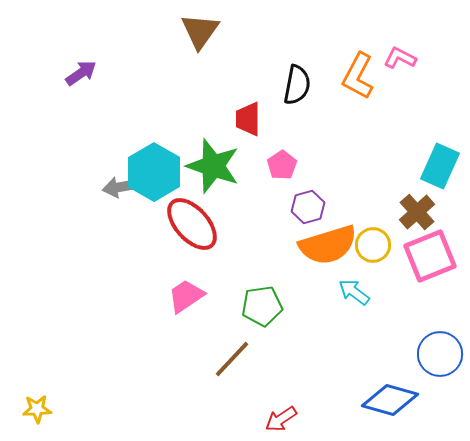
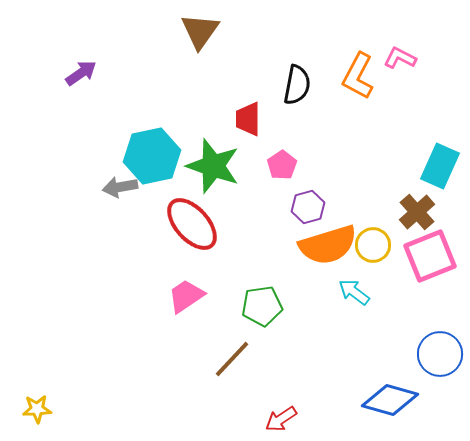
cyan hexagon: moved 2 px left, 16 px up; rotated 18 degrees clockwise
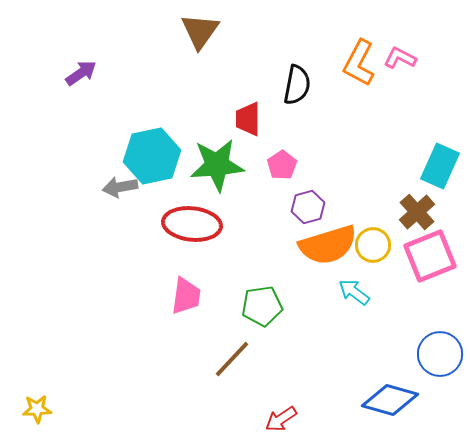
orange L-shape: moved 1 px right, 13 px up
green star: moved 4 px right, 1 px up; rotated 24 degrees counterclockwise
red ellipse: rotated 42 degrees counterclockwise
pink trapezoid: rotated 132 degrees clockwise
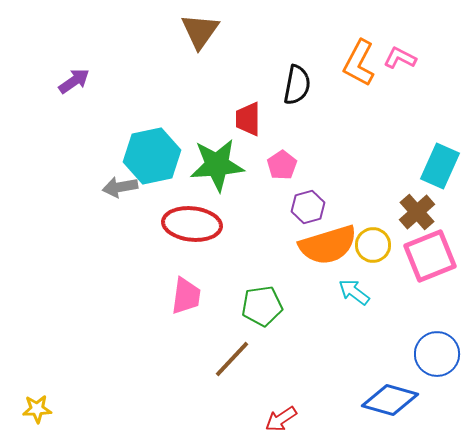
purple arrow: moved 7 px left, 8 px down
blue circle: moved 3 px left
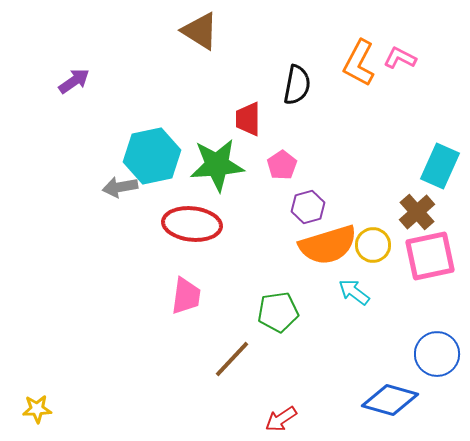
brown triangle: rotated 33 degrees counterclockwise
pink square: rotated 10 degrees clockwise
green pentagon: moved 16 px right, 6 px down
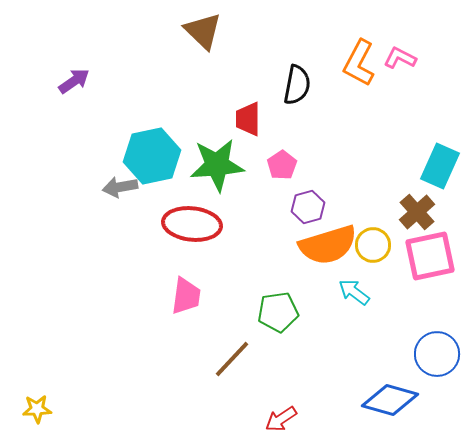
brown triangle: moved 3 px right; rotated 12 degrees clockwise
